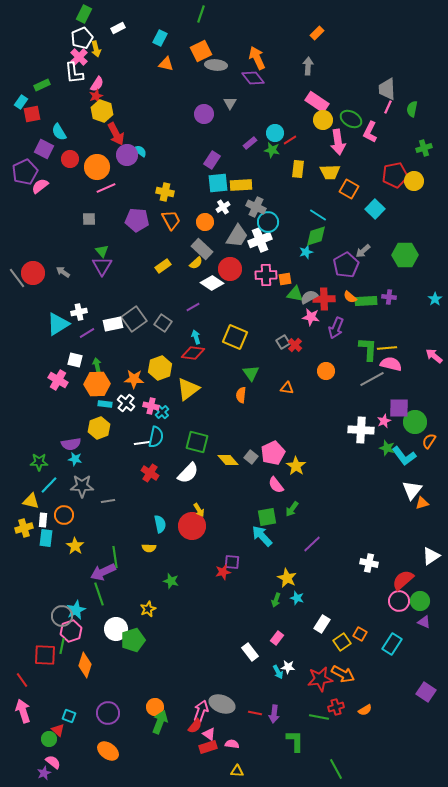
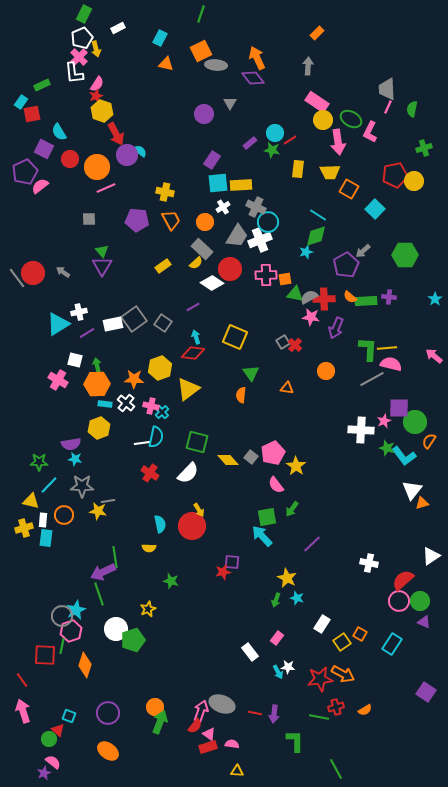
yellow star at (75, 546): moved 23 px right, 35 px up; rotated 24 degrees counterclockwise
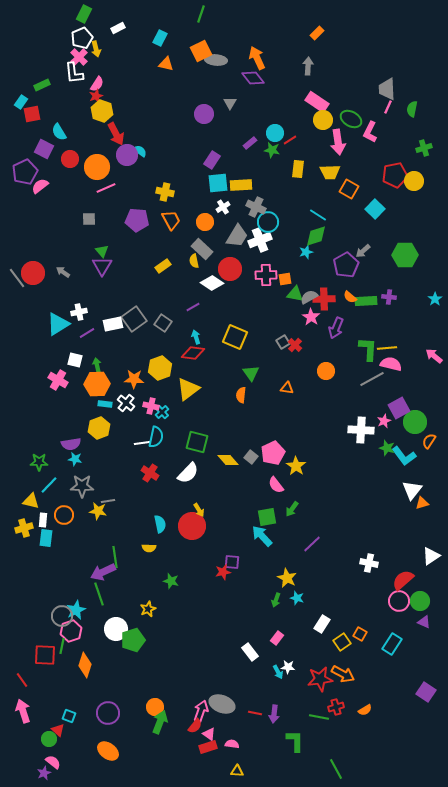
gray ellipse at (216, 65): moved 5 px up
yellow semicircle at (196, 263): moved 2 px left, 2 px up; rotated 120 degrees clockwise
pink star at (311, 317): rotated 24 degrees clockwise
purple square at (399, 408): rotated 30 degrees counterclockwise
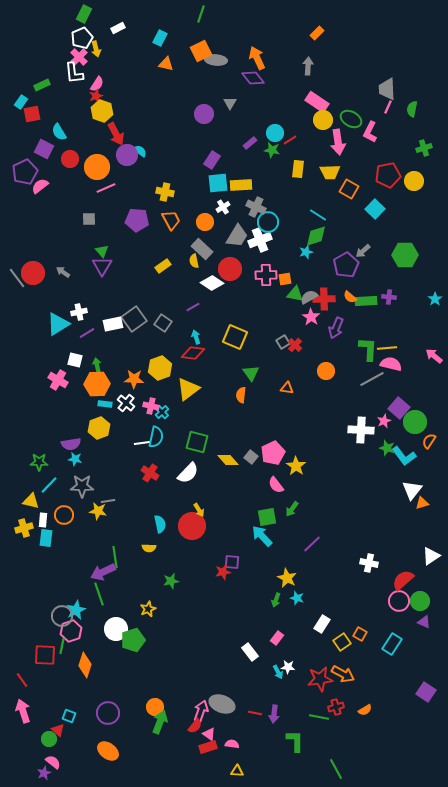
red pentagon at (395, 175): moved 7 px left
purple square at (399, 408): rotated 20 degrees counterclockwise
green star at (171, 581): rotated 28 degrees counterclockwise
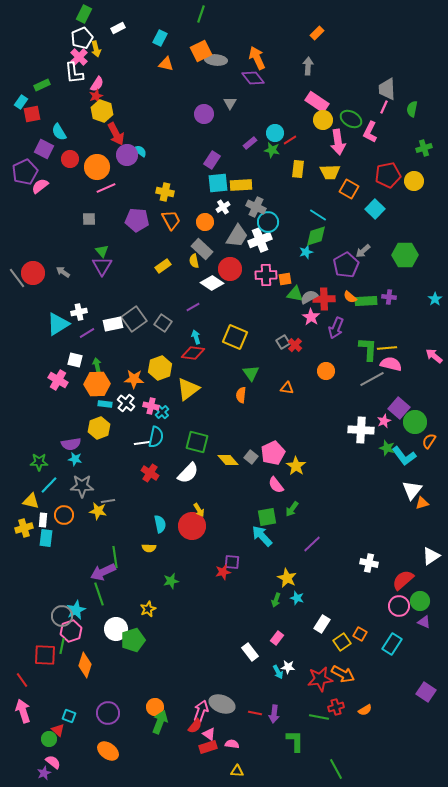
pink line at (388, 107): moved 4 px left
pink circle at (399, 601): moved 5 px down
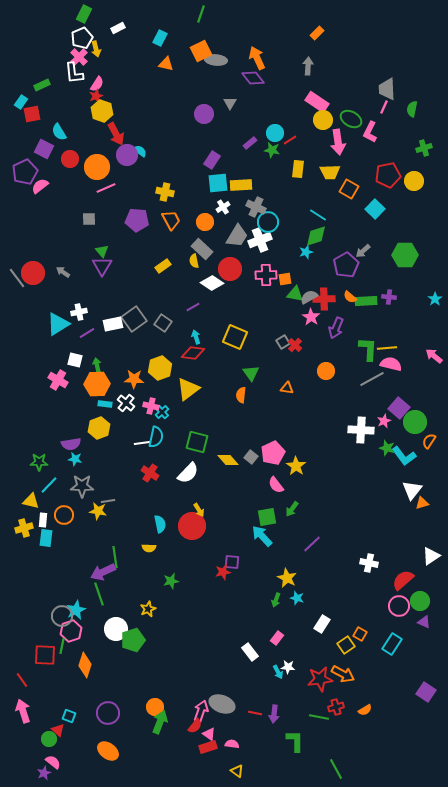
yellow square at (342, 642): moved 4 px right, 3 px down
yellow triangle at (237, 771): rotated 32 degrees clockwise
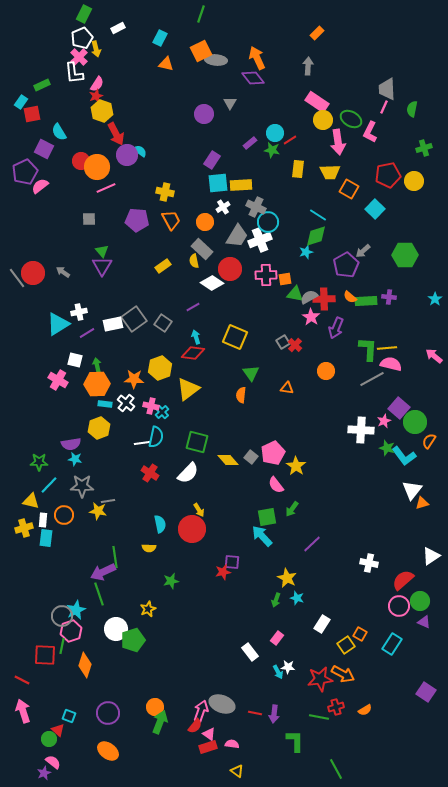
red circle at (70, 159): moved 11 px right, 2 px down
red circle at (192, 526): moved 3 px down
red line at (22, 680): rotated 28 degrees counterclockwise
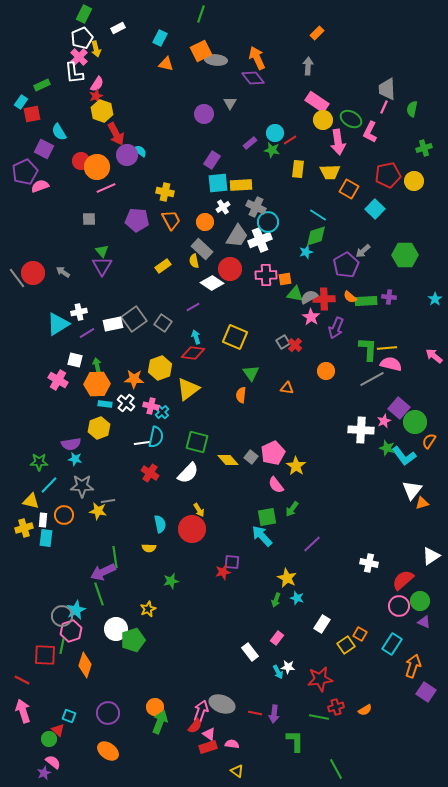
pink semicircle at (40, 186): rotated 18 degrees clockwise
orange arrow at (343, 674): moved 70 px right, 8 px up; rotated 100 degrees counterclockwise
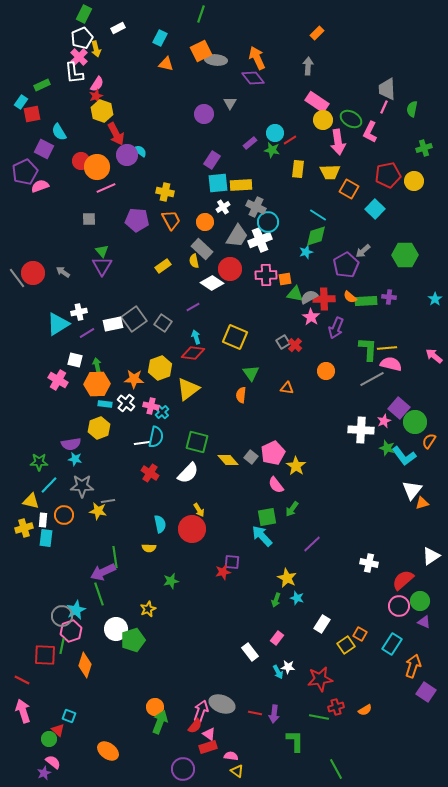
purple circle at (108, 713): moved 75 px right, 56 px down
pink semicircle at (232, 744): moved 1 px left, 12 px down
